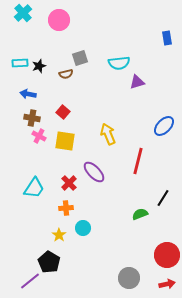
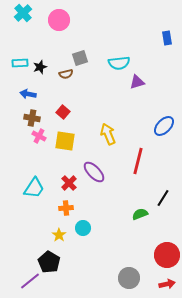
black star: moved 1 px right, 1 px down
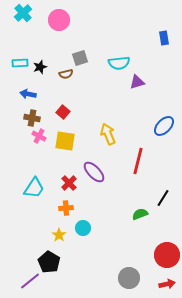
blue rectangle: moved 3 px left
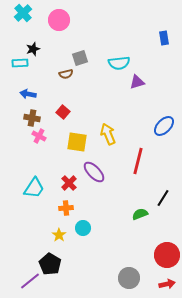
black star: moved 7 px left, 18 px up
yellow square: moved 12 px right, 1 px down
black pentagon: moved 1 px right, 2 px down
